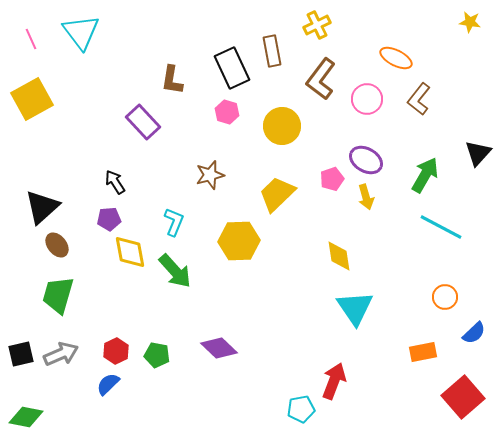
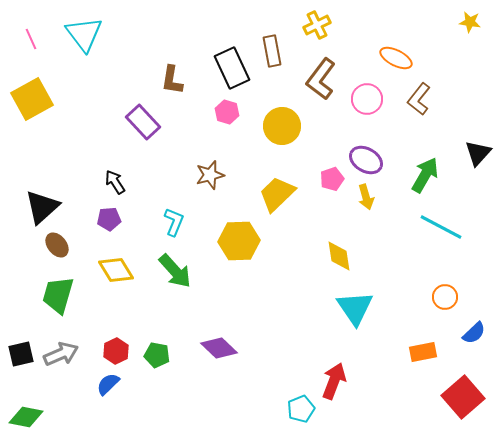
cyan triangle at (81, 32): moved 3 px right, 2 px down
yellow diamond at (130, 252): moved 14 px left, 18 px down; rotated 21 degrees counterclockwise
cyan pentagon at (301, 409): rotated 12 degrees counterclockwise
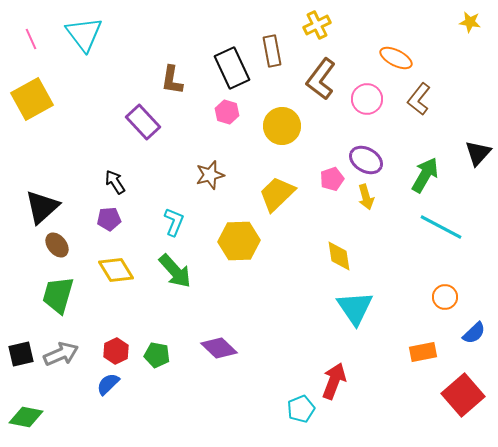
red square at (463, 397): moved 2 px up
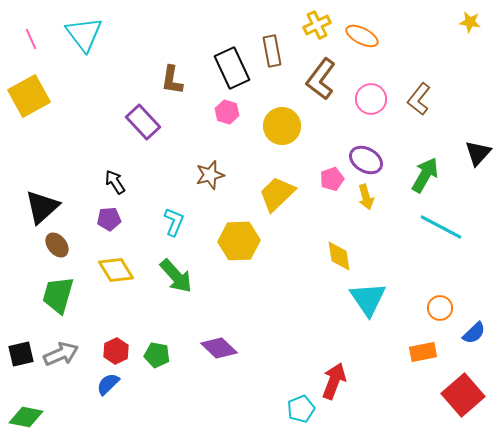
orange ellipse at (396, 58): moved 34 px left, 22 px up
yellow square at (32, 99): moved 3 px left, 3 px up
pink circle at (367, 99): moved 4 px right
green arrow at (175, 271): moved 1 px right, 5 px down
orange circle at (445, 297): moved 5 px left, 11 px down
cyan triangle at (355, 308): moved 13 px right, 9 px up
